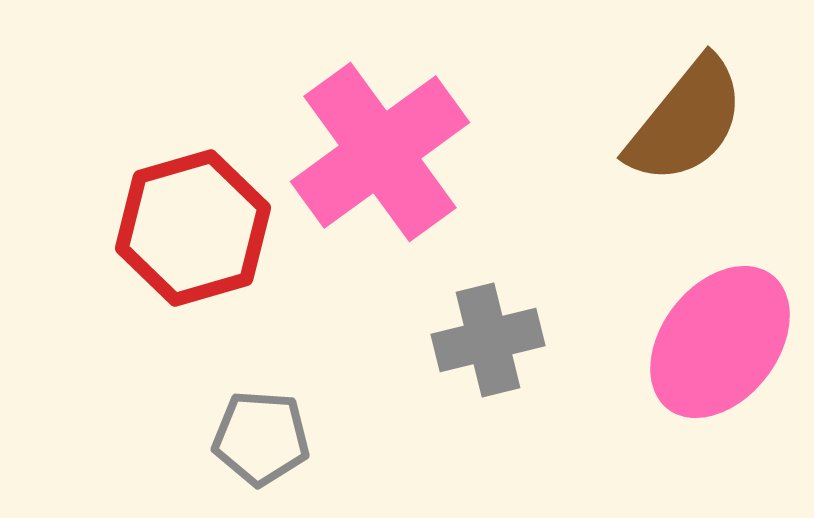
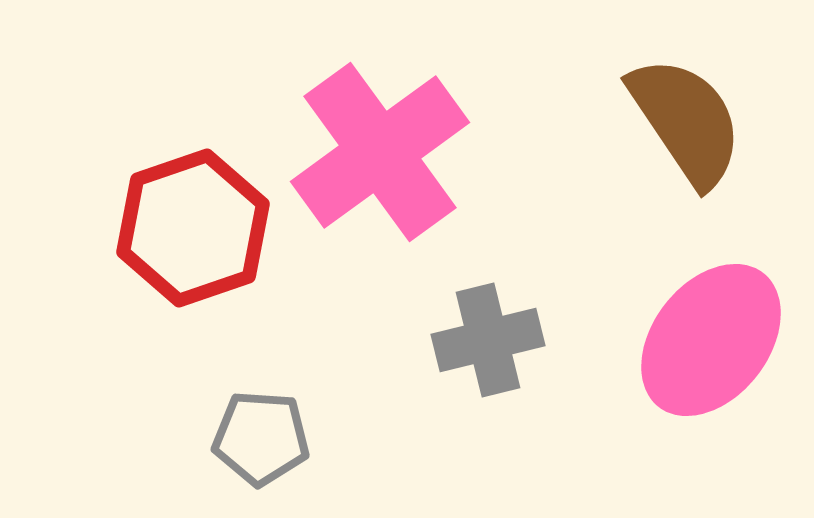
brown semicircle: rotated 73 degrees counterclockwise
red hexagon: rotated 3 degrees counterclockwise
pink ellipse: moved 9 px left, 2 px up
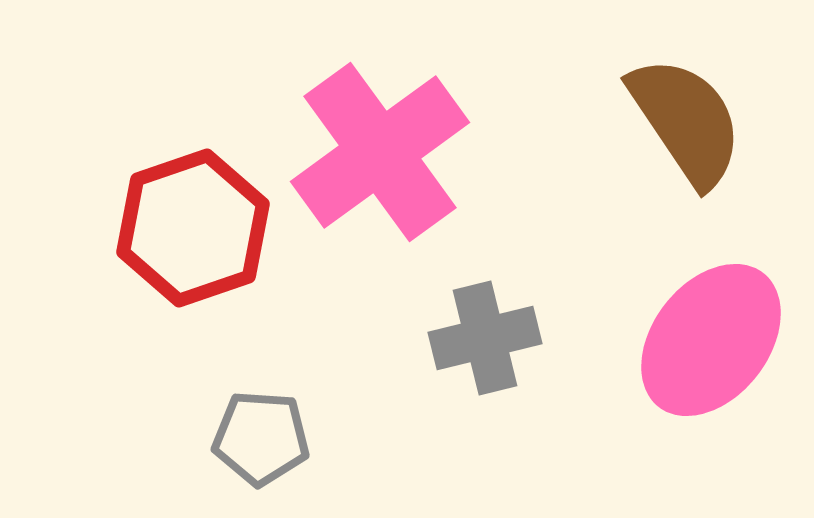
gray cross: moved 3 px left, 2 px up
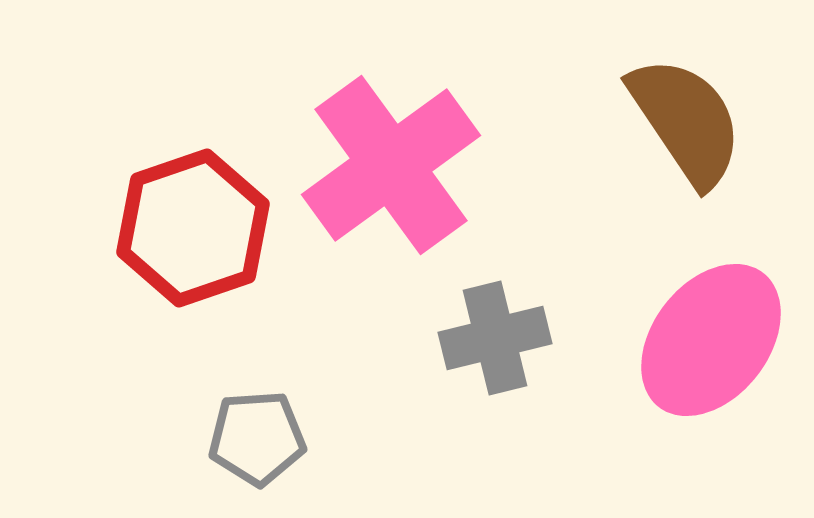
pink cross: moved 11 px right, 13 px down
gray cross: moved 10 px right
gray pentagon: moved 4 px left; rotated 8 degrees counterclockwise
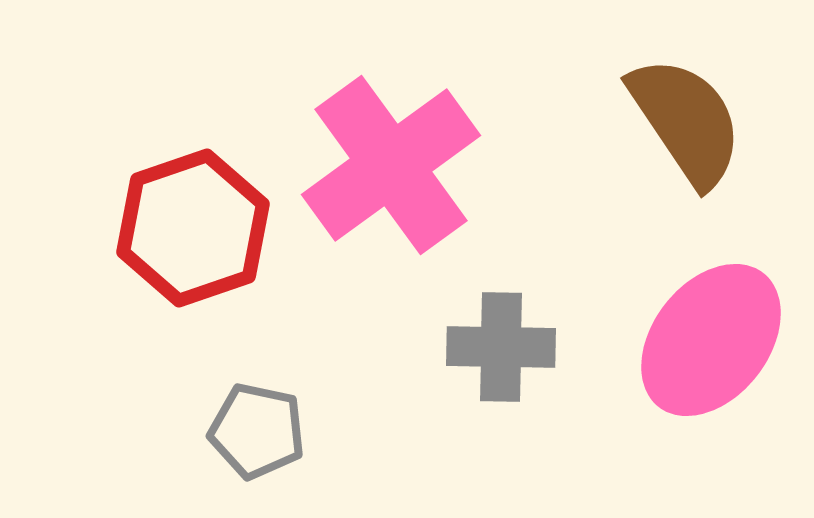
gray cross: moved 6 px right, 9 px down; rotated 15 degrees clockwise
gray pentagon: moved 7 px up; rotated 16 degrees clockwise
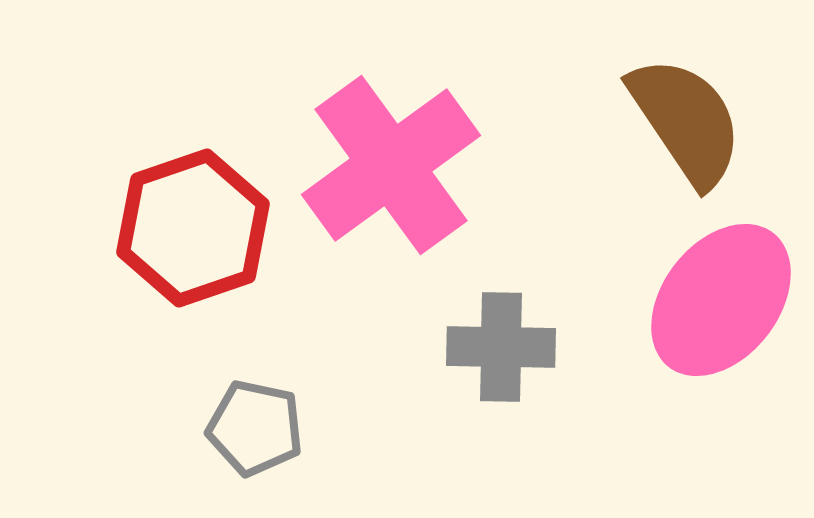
pink ellipse: moved 10 px right, 40 px up
gray pentagon: moved 2 px left, 3 px up
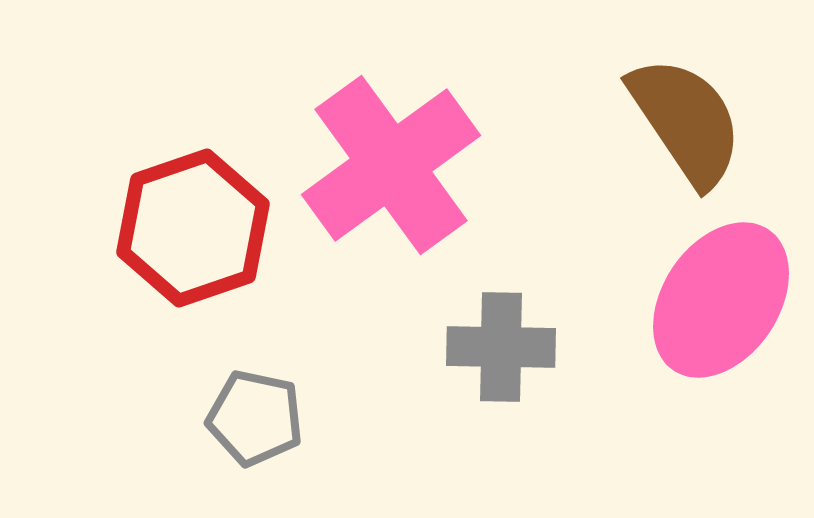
pink ellipse: rotated 4 degrees counterclockwise
gray pentagon: moved 10 px up
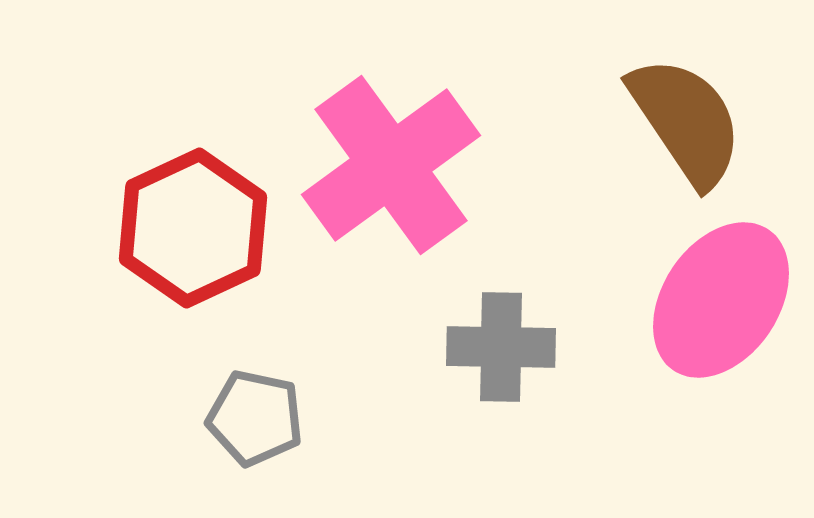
red hexagon: rotated 6 degrees counterclockwise
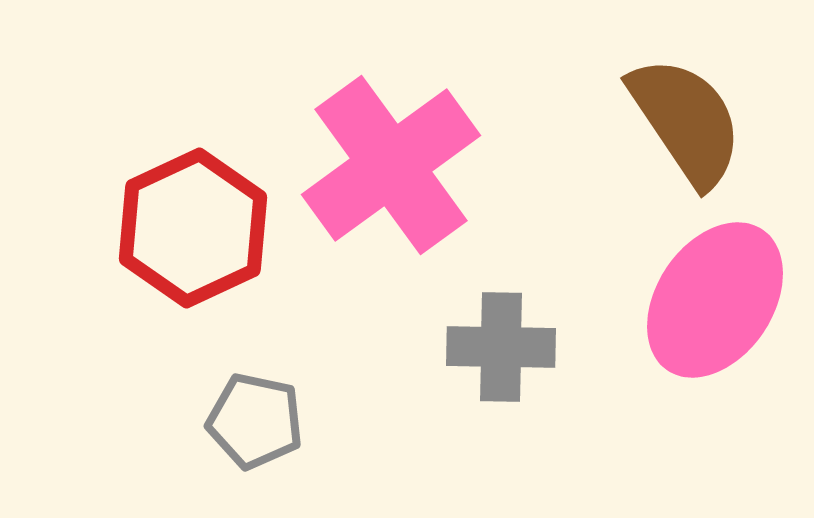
pink ellipse: moved 6 px left
gray pentagon: moved 3 px down
